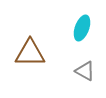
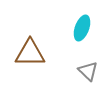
gray triangle: moved 3 px right; rotated 15 degrees clockwise
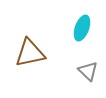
brown triangle: rotated 12 degrees counterclockwise
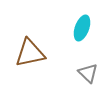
gray triangle: moved 2 px down
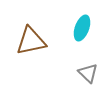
brown triangle: moved 1 px right, 12 px up
